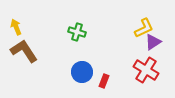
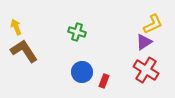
yellow L-shape: moved 9 px right, 4 px up
purple triangle: moved 9 px left
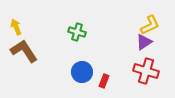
yellow L-shape: moved 3 px left, 1 px down
red cross: moved 1 px down; rotated 15 degrees counterclockwise
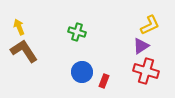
yellow arrow: moved 3 px right
purple triangle: moved 3 px left, 4 px down
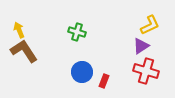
yellow arrow: moved 3 px down
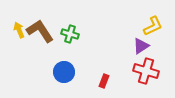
yellow L-shape: moved 3 px right, 1 px down
green cross: moved 7 px left, 2 px down
brown L-shape: moved 16 px right, 20 px up
blue circle: moved 18 px left
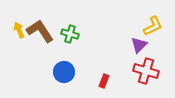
purple triangle: moved 2 px left, 1 px up; rotated 12 degrees counterclockwise
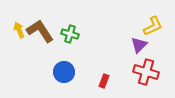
red cross: moved 1 px down
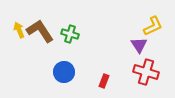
purple triangle: rotated 18 degrees counterclockwise
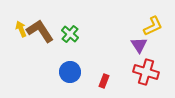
yellow arrow: moved 2 px right, 1 px up
green cross: rotated 24 degrees clockwise
blue circle: moved 6 px right
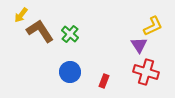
yellow arrow: moved 14 px up; rotated 119 degrees counterclockwise
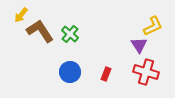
red rectangle: moved 2 px right, 7 px up
